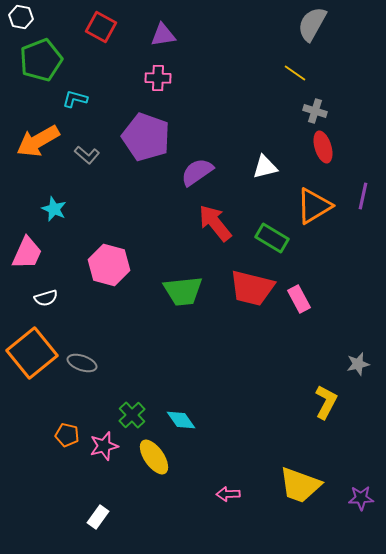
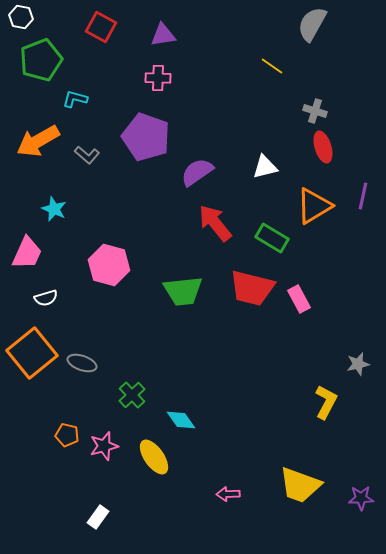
yellow line: moved 23 px left, 7 px up
green cross: moved 20 px up
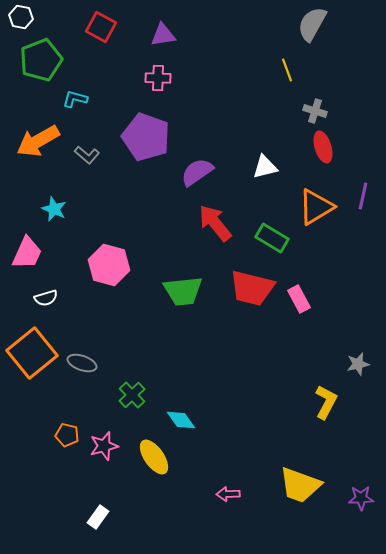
yellow line: moved 15 px right, 4 px down; rotated 35 degrees clockwise
orange triangle: moved 2 px right, 1 px down
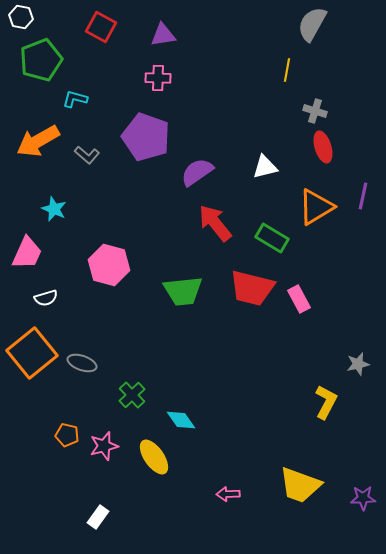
yellow line: rotated 30 degrees clockwise
purple star: moved 2 px right
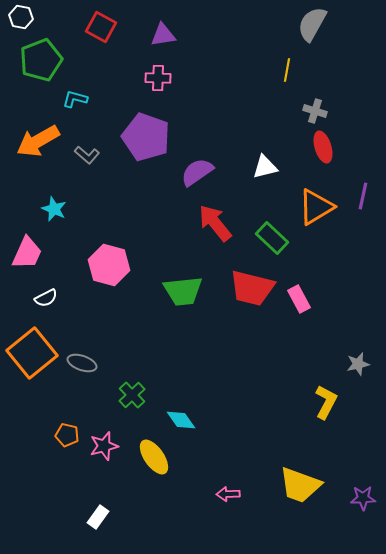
green rectangle: rotated 12 degrees clockwise
white semicircle: rotated 10 degrees counterclockwise
